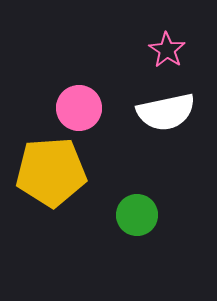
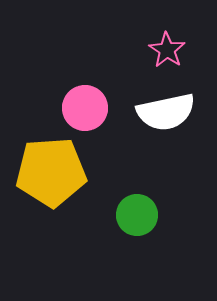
pink circle: moved 6 px right
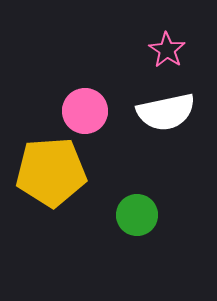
pink circle: moved 3 px down
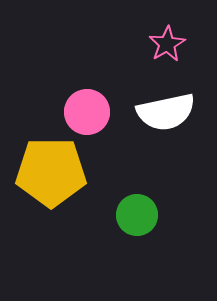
pink star: moved 6 px up; rotated 9 degrees clockwise
pink circle: moved 2 px right, 1 px down
yellow pentagon: rotated 4 degrees clockwise
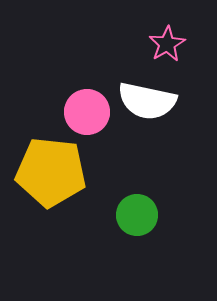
white semicircle: moved 19 px left, 11 px up; rotated 24 degrees clockwise
yellow pentagon: rotated 6 degrees clockwise
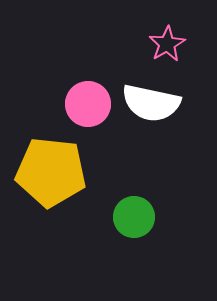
white semicircle: moved 4 px right, 2 px down
pink circle: moved 1 px right, 8 px up
green circle: moved 3 px left, 2 px down
